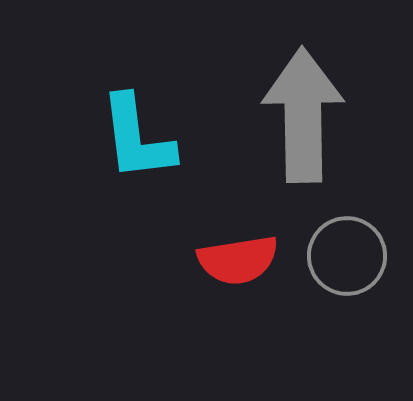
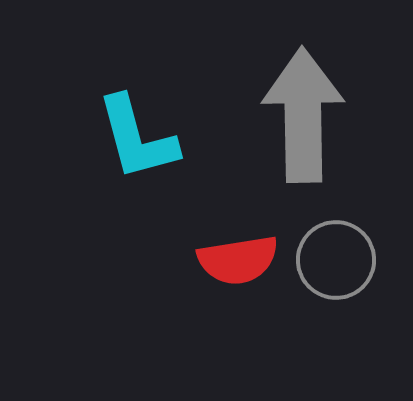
cyan L-shape: rotated 8 degrees counterclockwise
gray circle: moved 11 px left, 4 px down
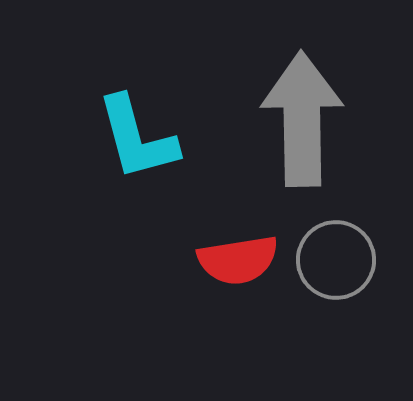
gray arrow: moved 1 px left, 4 px down
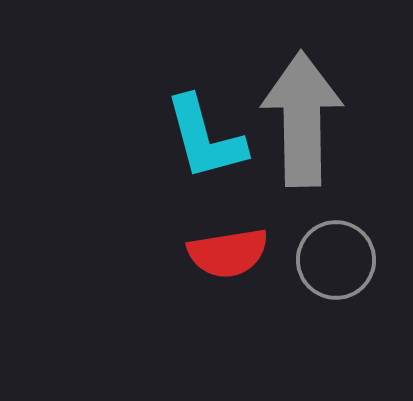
cyan L-shape: moved 68 px right
red semicircle: moved 10 px left, 7 px up
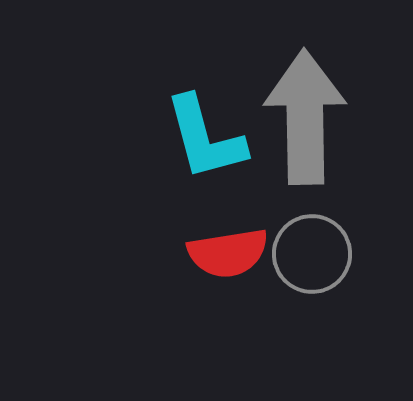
gray arrow: moved 3 px right, 2 px up
gray circle: moved 24 px left, 6 px up
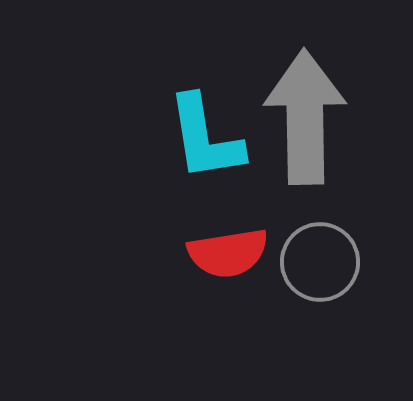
cyan L-shape: rotated 6 degrees clockwise
gray circle: moved 8 px right, 8 px down
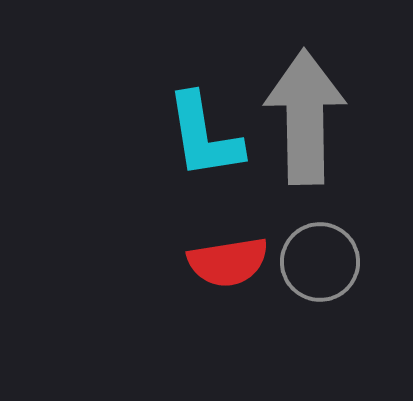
cyan L-shape: moved 1 px left, 2 px up
red semicircle: moved 9 px down
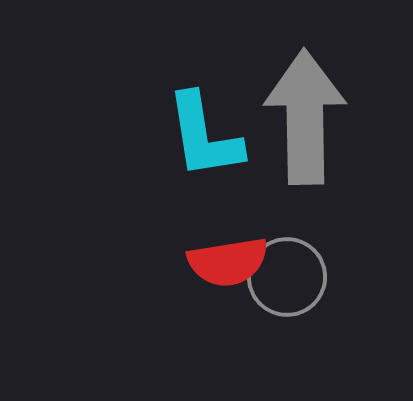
gray circle: moved 33 px left, 15 px down
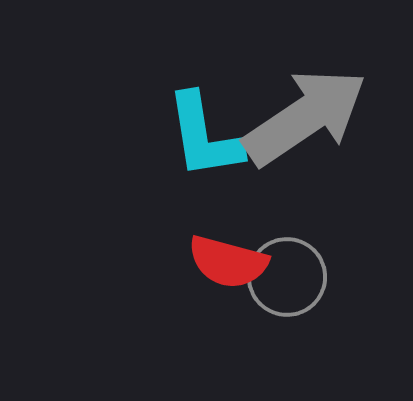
gray arrow: rotated 57 degrees clockwise
red semicircle: rotated 24 degrees clockwise
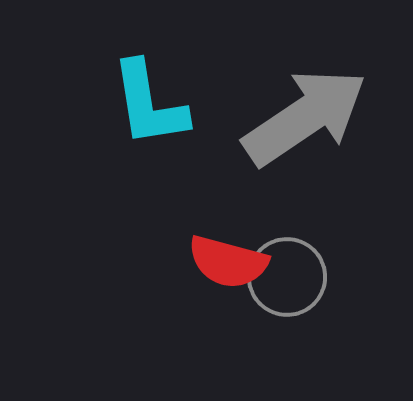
cyan L-shape: moved 55 px left, 32 px up
